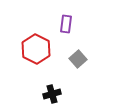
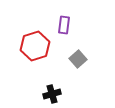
purple rectangle: moved 2 px left, 1 px down
red hexagon: moved 1 px left, 3 px up; rotated 16 degrees clockwise
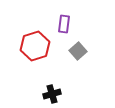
purple rectangle: moved 1 px up
gray square: moved 8 px up
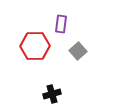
purple rectangle: moved 3 px left
red hexagon: rotated 16 degrees clockwise
